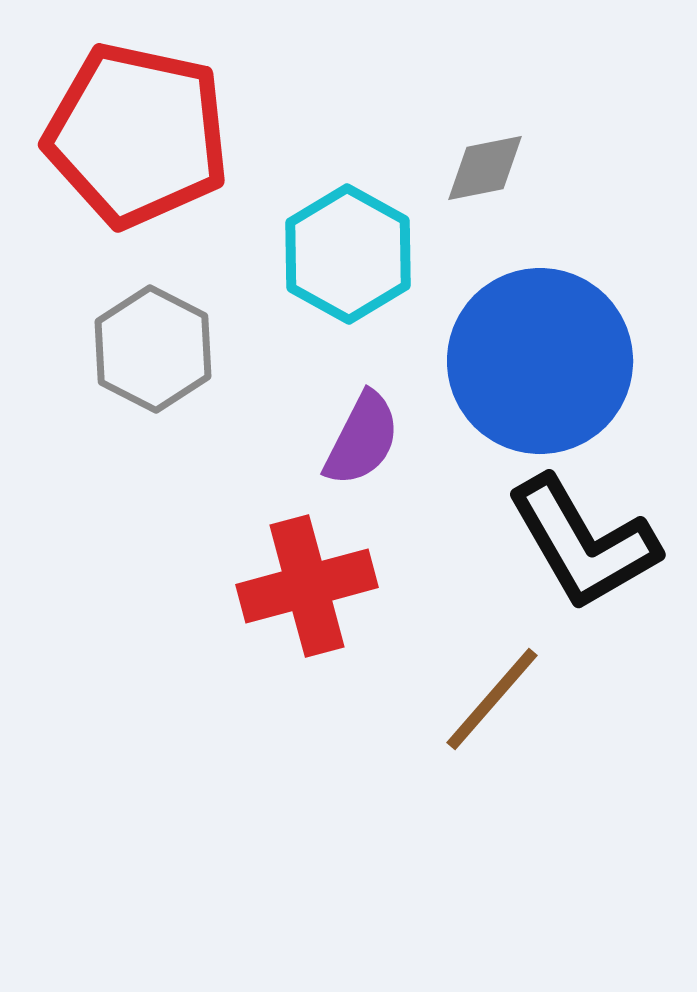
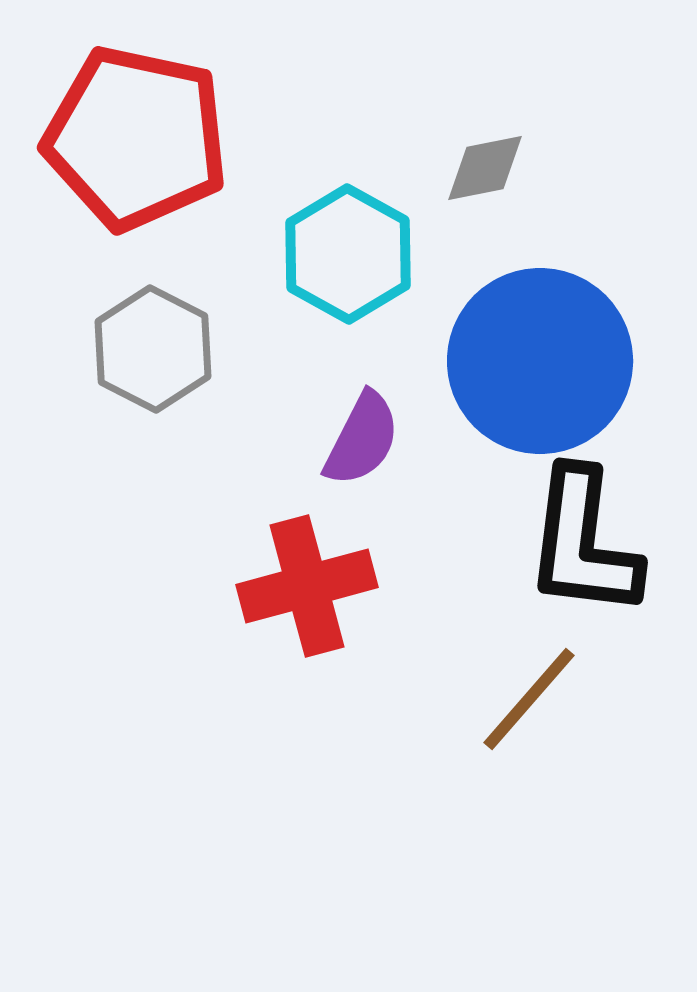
red pentagon: moved 1 px left, 3 px down
black L-shape: rotated 37 degrees clockwise
brown line: moved 37 px right
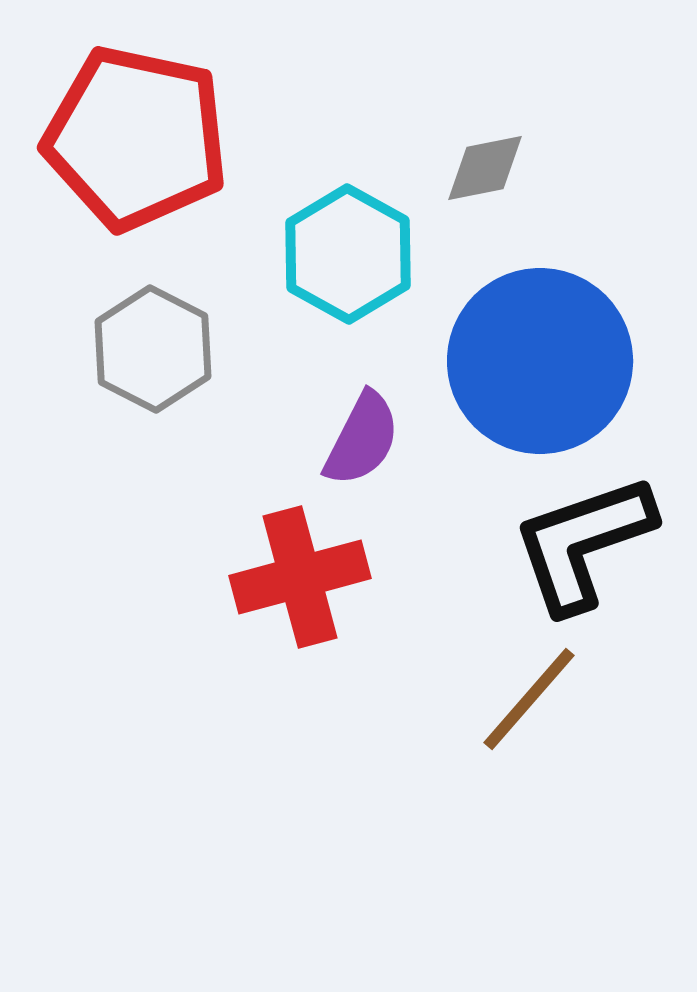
black L-shape: rotated 64 degrees clockwise
red cross: moved 7 px left, 9 px up
